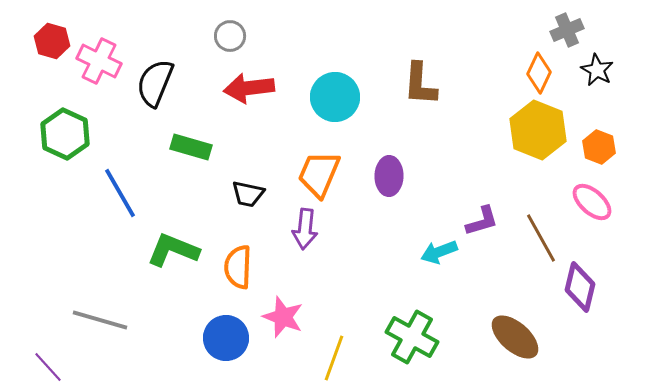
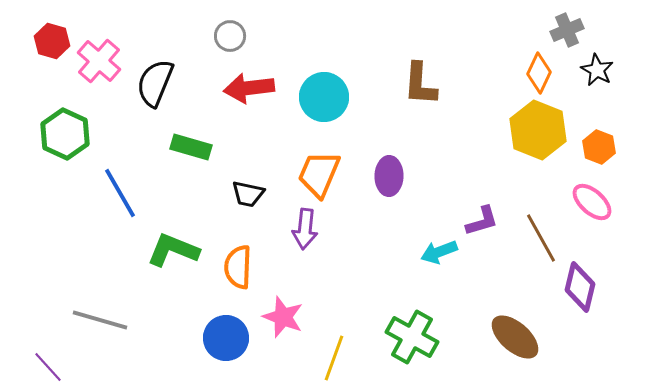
pink cross: rotated 15 degrees clockwise
cyan circle: moved 11 px left
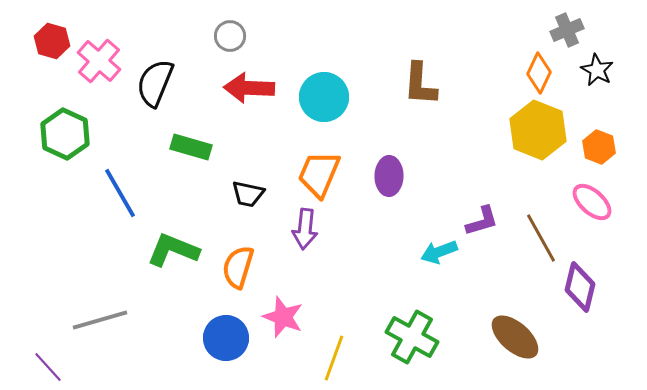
red arrow: rotated 9 degrees clockwise
orange semicircle: rotated 15 degrees clockwise
gray line: rotated 32 degrees counterclockwise
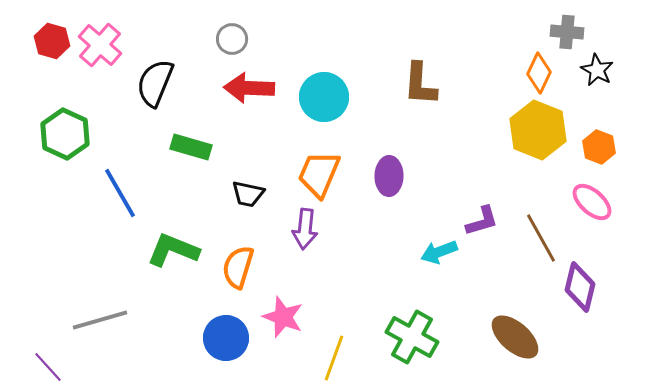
gray cross: moved 2 px down; rotated 28 degrees clockwise
gray circle: moved 2 px right, 3 px down
pink cross: moved 1 px right, 16 px up
